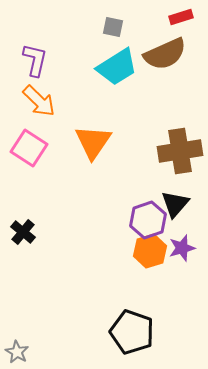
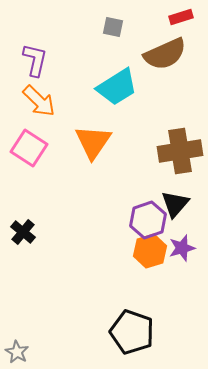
cyan trapezoid: moved 20 px down
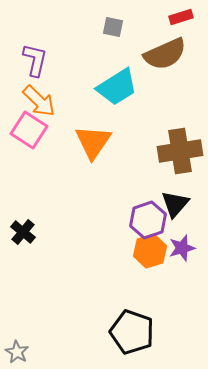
pink square: moved 18 px up
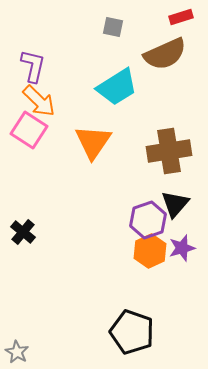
purple L-shape: moved 2 px left, 6 px down
brown cross: moved 11 px left
orange hexagon: rotated 8 degrees counterclockwise
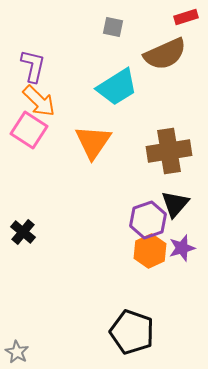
red rectangle: moved 5 px right
